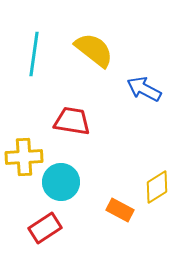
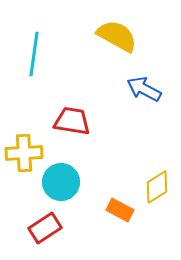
yellow semicircle: moved 23 px right, 14 px up; rotated 9 degrees counterclockwise
yellow cross: moved 4 px up
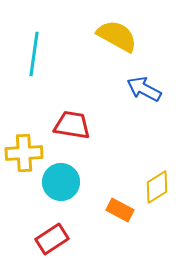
red trapezoid: moved 4 px down
red rectangle: moved 7 px right, 11 px down
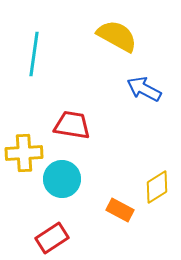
cyan circle: moved 1 px right, 3 px up
red rectangle: moved 1 px up
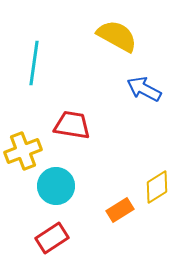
cyan line: moved 9 px down
yellow cross: moved 1 px left, 2 px up; rotated 18 degrees counterclockwise
cyan circle: moved 6 px left, 7 px down
orange rectangle: rotated 60 degrees counterclockwise
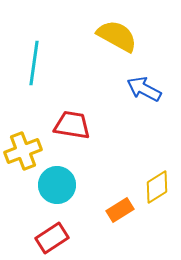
cyan circle: moved 1 px right, 1 px up
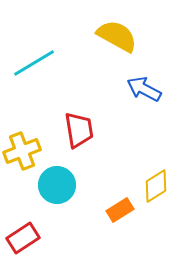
cyan line: rotated 51 degrees clockwise
red trapezoid: moved 7 px right, 5 px down; rotated 72 degrees clockwise
yellow cross: moved 1 px left
yellow diamond: moved 1 px left, 1 px up
red rectangle: moved 29 px left
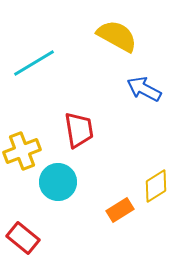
cyan circle: moved 1 px right, 3 px up
red rectangle: rotated 72 degrees clockwise
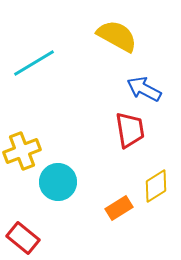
red trapezoid: moved 51 px right
orange rectangle: moved 1 px left, 2 px up
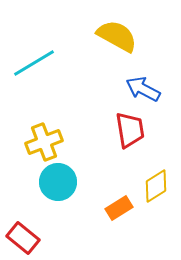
blue arrow: moved 1 px left
yellow cross: moved 22 px right, 9 px up
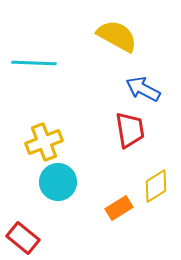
cyan line: rotated 33 degrees clockwise
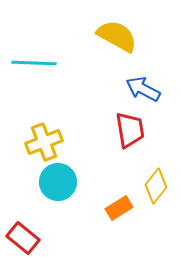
yellow diamond: rotated 20 degrees counterclockwise
